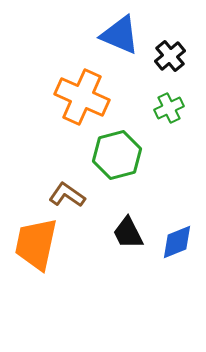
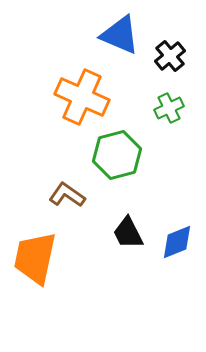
orange trapezoid: moved 1 px left, 14 px down
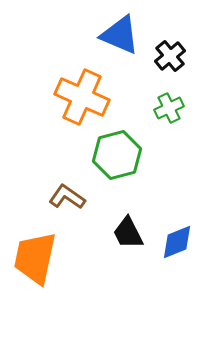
brown L-shape: moved 2 px down
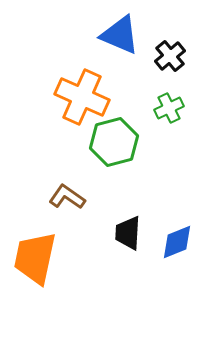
green hexagon: moved 3 px left, 13 px up
black trapezoid: rotated 30 degrees clockwise
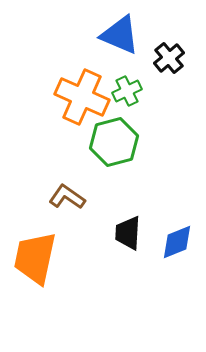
black cross: moved 1 px left, 2 px down
green cross: moved 42 px left, 17 px up
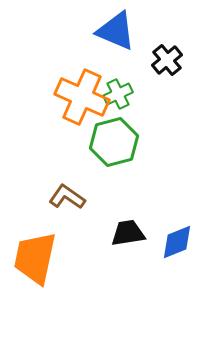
blue triangle: moved 4 px left, 4 px up
black cross: moved 2 px left, 2 px down
green cross: moved 9 px left, 3 px down
black trapezoid: rotated 78 degrees clockwise
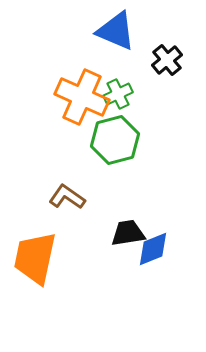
green hexagon: moved 1 px right, 2 px up
blue diamond: moved 24 px left, 7 px down
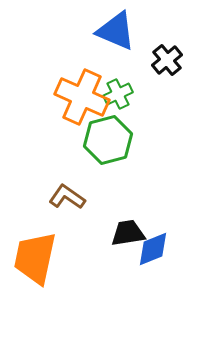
green hexagon: moved 7 px left
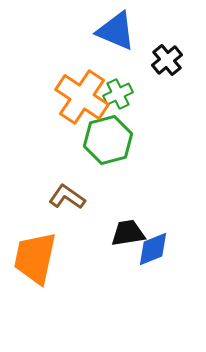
orange cross: rotated 10 degrees clockwise
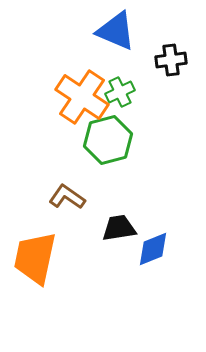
black cross: moved 4 px right; rotated 32 degrees clockwise
green cross: moved 2 px right, 2 px up
black trapezoid: moved 9 px left, 5 px up
